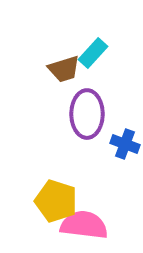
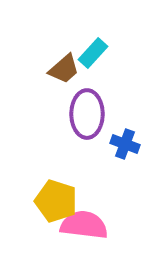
brown trapezoid: rotated 24 degrees counterclockwise
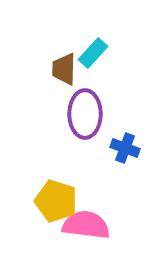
brown trapezoid: rotated 132 degrees clockwise
purple ellipse: moved 2 px left
blue cross: moved 4 px down
pink semicircle: moved 2 px right
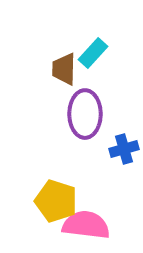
blue cross: moved 1 px left, 1 px down; rotated 36 degrees counterclockwise
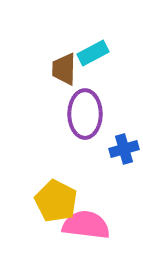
cyan rectangle: rotated 20 degrees clockwise
yellow pentagon: rotated 9 degrees clockwise
